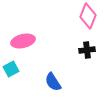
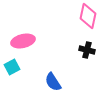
pink diamond: rotated 10 degrees counterclockwise
black cross: rotated 21 degrees clockwise
cyan square: moved 1 px right, 2 px up
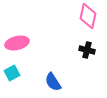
pink ellipse: moved 6 px left, 2 px down
cyan square: moved 6 px down
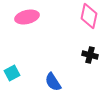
pink diamond: moved 1 px right
pink ellipse: moved 10 px right, 26 px up
black cross: moved 3 px right, 5 px down
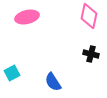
black cross: moved 1 px right, 1 px up
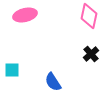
pink ellipse: moved 2 px left, 2 px up
black cross: rotated 35 degrees clockwise
cyan square: moved 3 px up; rotated 28 degrees clockwise
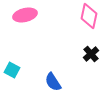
cyan square: rotated 28 degrees clockwise
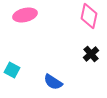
blue semicircle: rotated 24 degrees counterclockwise
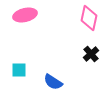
pink diamond: moved 2 px down
cyan square: moved 7 px right; rotated 28 degrees counterclockwise
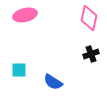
black cross: rotated 21 degrees clockwise
